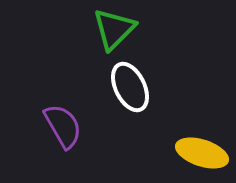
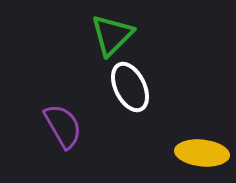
green triangle: moved 2 px left, 6 px down
yellow ellipse: rotated 12 degrees counterclockwise
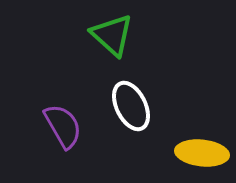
green triangle: rotated 33 degrees counterclockwise
white ellipse: moved 1 px right, 19 px down
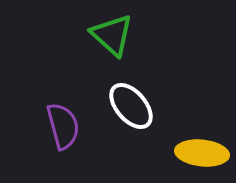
white ellipse: rotated 15 degrees counterclockwise
purple semicircle: rotated 15 degrees clockwise
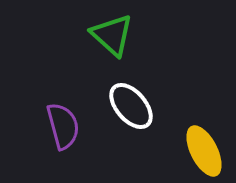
yellow ellipse: moved 2 px right, 2 px up; rotated 57 degrees clockwise
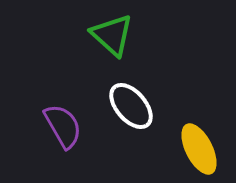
purple semicircle: rotated 15 degrees counterclockwise
yellow ellipse: moved 5 px left, 2 px up
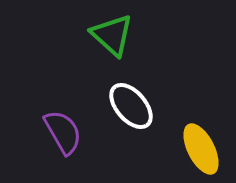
purple semicircle: moved 6 px down
yellow ellipse: moved 2 px right
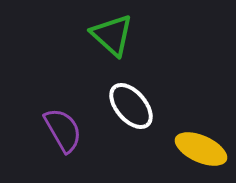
purple semicircle: moved 2 px up
yellow ellipse: rotated 39 degrees counterclockwise
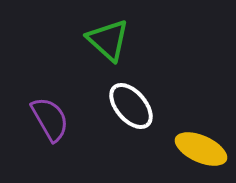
green triangle: moved 4 px left, 5 px down
purple semicircle: moved 13 px left, 11 px up
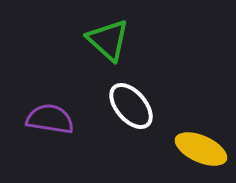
purple semicircle: rotated 51 degrees counterclockwise
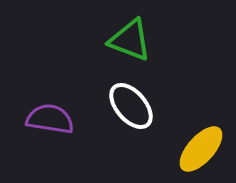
green triangle: moved 22 px right; rotated 21 degrees counterclockwise
yellow ellipse: rotated 72 degrees counterclockwise
